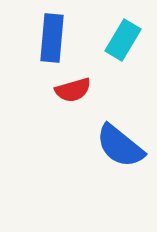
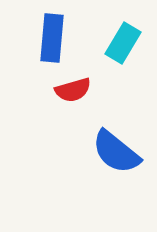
cyan rectangle: moved 3 px down
blue semicircle: moved 4 px left, 6 px down
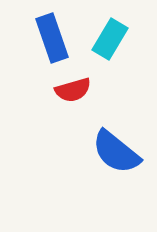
blue rectangle: rotated 24 degrees counterclockwise
cyan rectangle: moved 13 px left, 4 px up
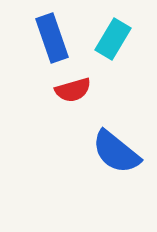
cyan rectangle: moved 3 px right
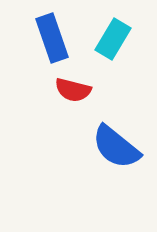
red semicircle: rotated 30 degrees clockwise
blue semicircle: moved 5 px up
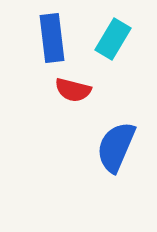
blue rectangle: rotated 12 degrees clockwise
blue semicircle: rotated 74 degrees clockwise
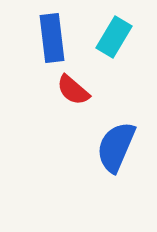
cyan rectangle: moved 1 px right, 2 px up
red semicircle: rotated 27 degrees clockwise
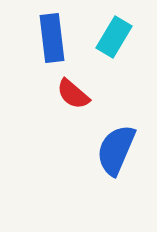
red semicircle: moved 4 px down
blue semicircle: moved 3 px down
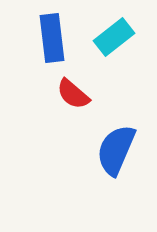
cyan rectangle: rotated 21 degrees clockwise
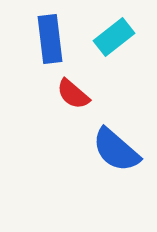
blue rectangle: moved 2 px left, 1 px down
blue semicircle: rotated 72 degrees counterclockwise
